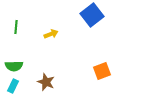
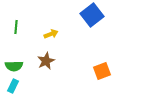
brown star: moved 21 px up; rotated 24 degrees clockwise
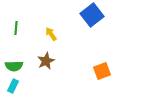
green line: moved 1 px down
yellow arrow: rotated 104 degrees counterclockwise
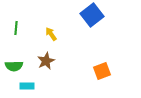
cyan rectangle: moved 14 px right; rotated 64 degrees clockwise
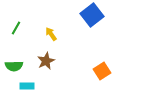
green line: rotated 24 degrees clockwise
orange square: rotated 12 degrees counterclockwise
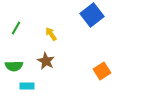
brown star: rotated 18 degrees counterclockwise
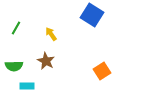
blue square: rotated 20 degrees counterclockwise
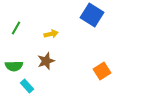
yellow arrow: rotated 112 degrees clockwise
brown star: rotated 24 degrees clockwise
cyan rectangle: rotated 48 degrees clockwise
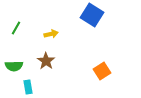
brown star: rotated 18 degrees counterclockwise
cyan rectangle: moved 1 px right, 1 px down; rotated 32 degrees clockwise
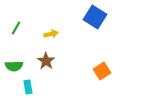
blue square: moved 3 px right, 2 px down
